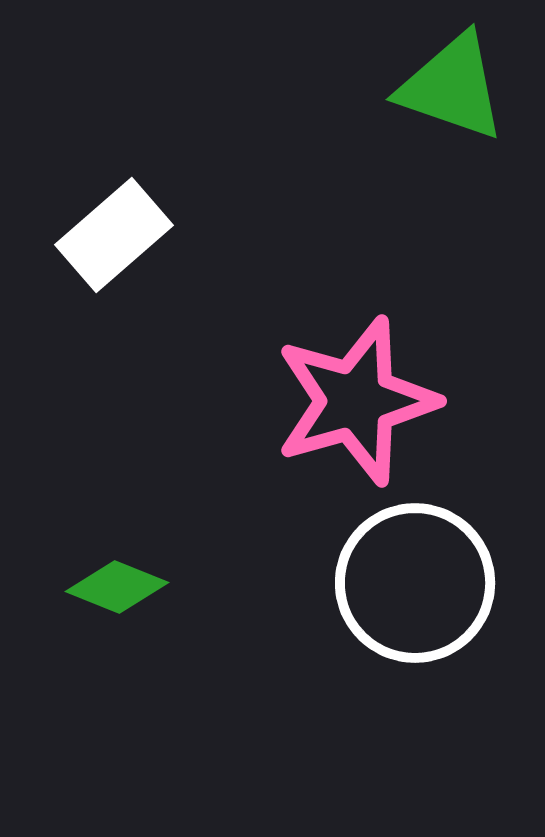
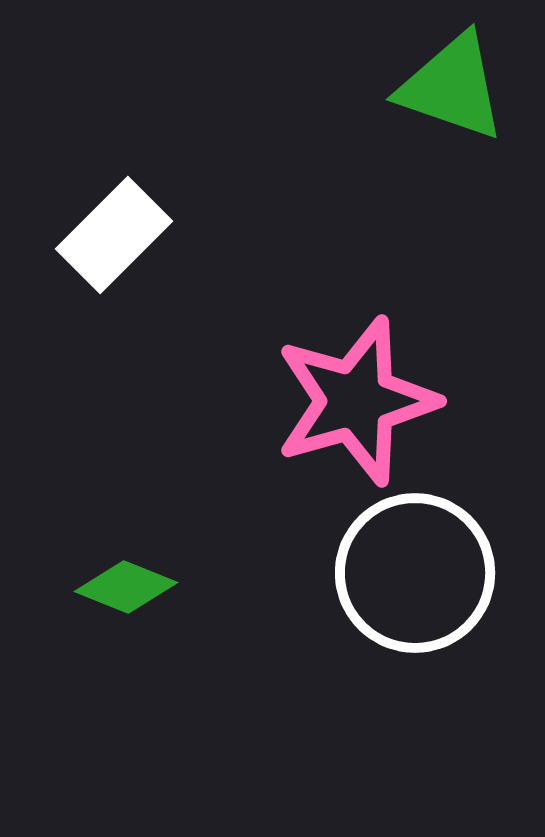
white rectangle: rotated 4 degrees counterclockwise
white circle: moved 10 px up
green diamond: moved 9 px right
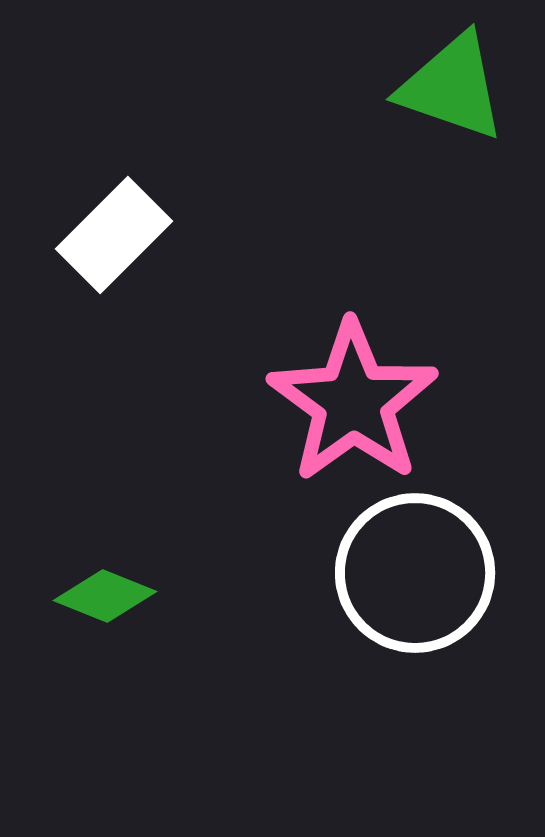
pink star: moved 3 px left, 1 px down; rotated 20 degrees counterclockwise
green diamond: moved 21 px left, 9 px down
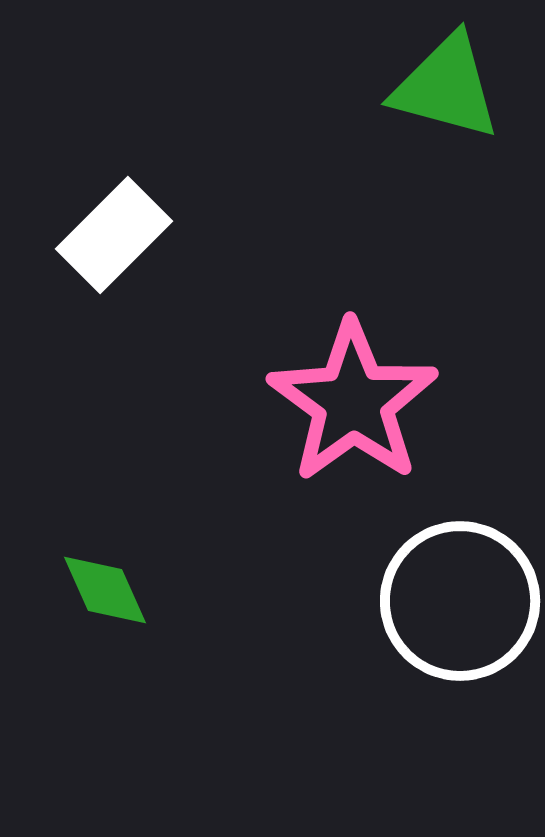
green triangle: moved 6 px left; rotated 4 degrees counterclockwise
white circle: moved 45 px right, 28 px down
green diamond: moved 6 px up; rotated 44 degrees clockwise
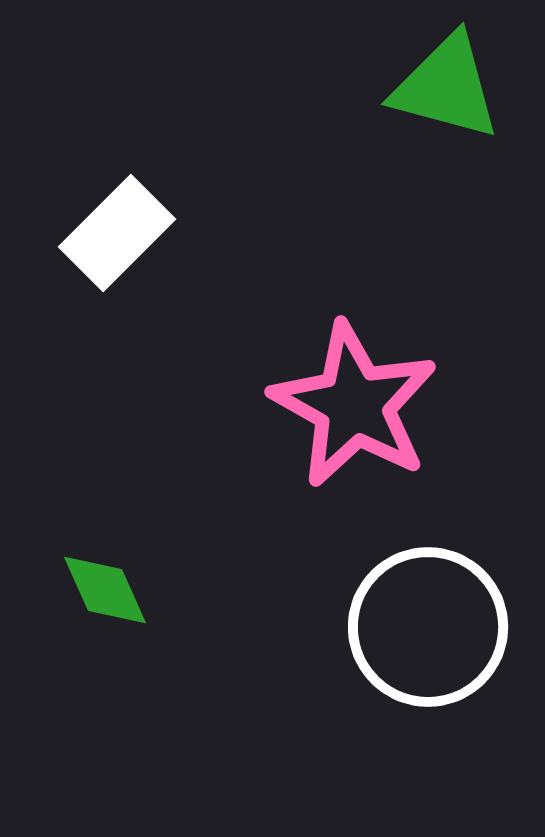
white rectangle: moved 3 px right, 2 px up
pink star: moved 1 px right, 3 px down; rotated 7 degrees counterclockwise
white circle: moved 32 px left, 26 px down
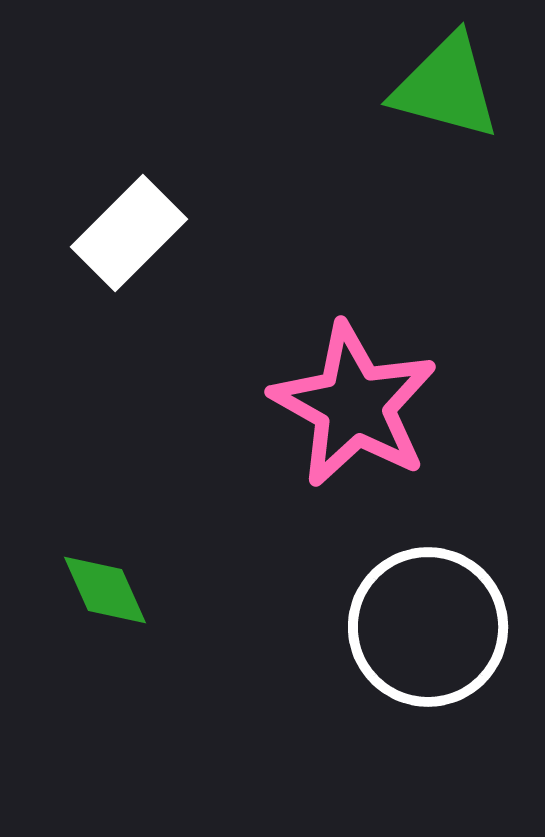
white rectangle: moved 12 px right
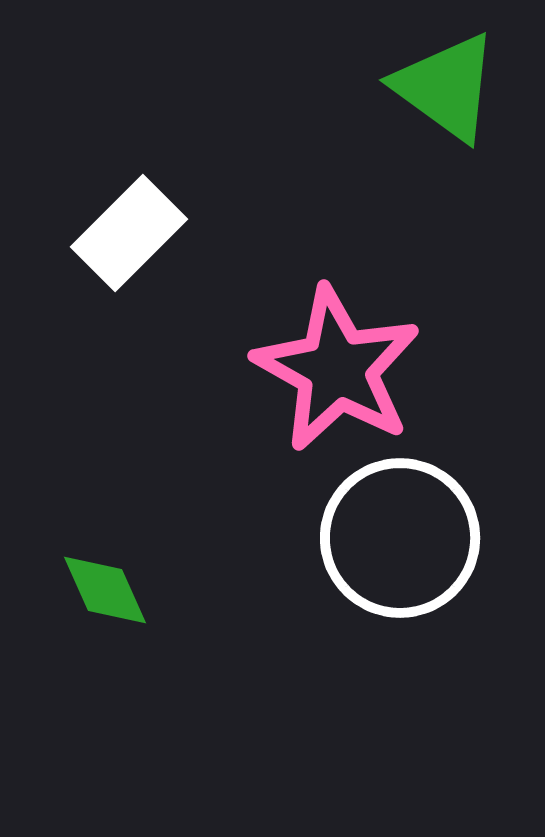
green triangle: rotated 21 degrees clockwise
pink star: moved 17 px left, 36 px up
white circle: moved 28 px left, 89 px up
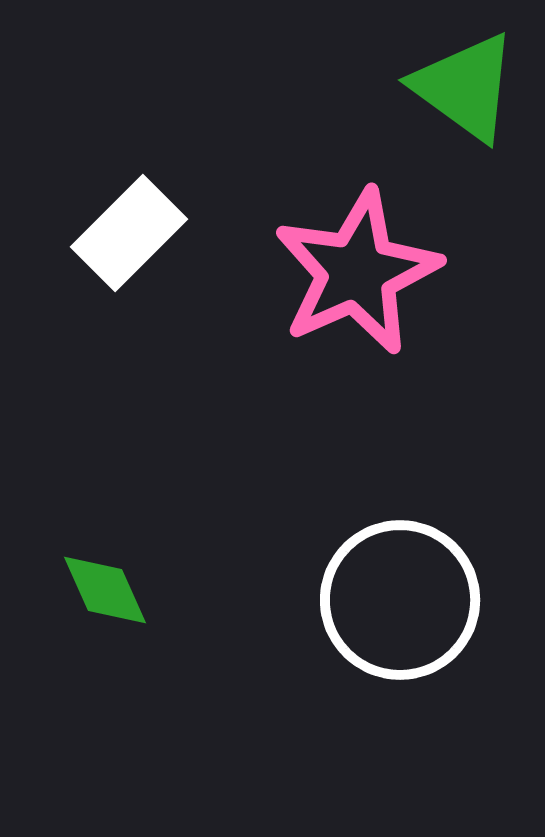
green triangle: moved 19 px right
pink star: moved 20 px right, 97 px up; rotated 19 degrees clockwise
white circle: moved 62 px down
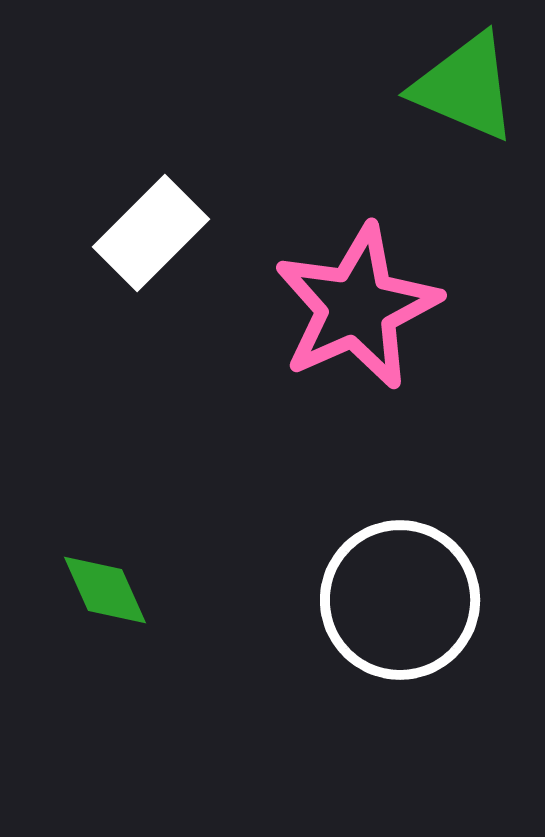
green triangle: rotated 13 degrees counterclockwise
white rectangle: moved 22 px right
pink star: moved 35 px down
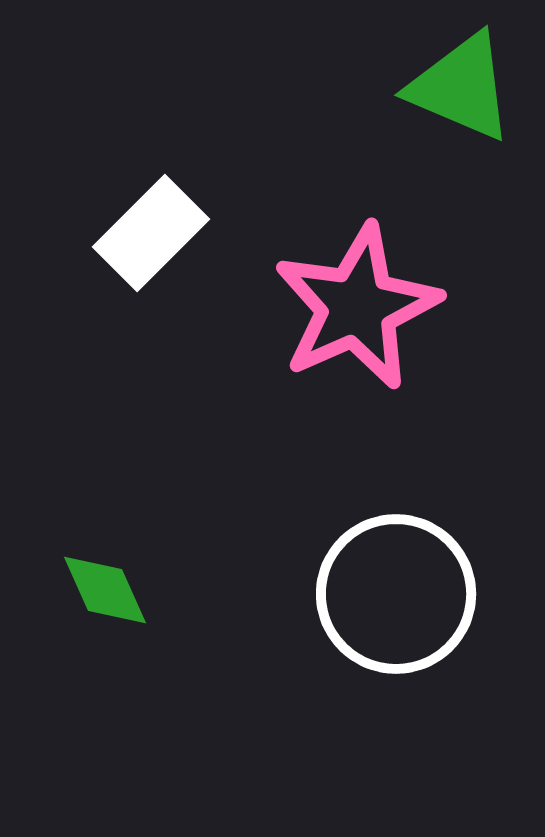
green triangle: moved 4 px left
white circle: moved 4 px left, 6 px up
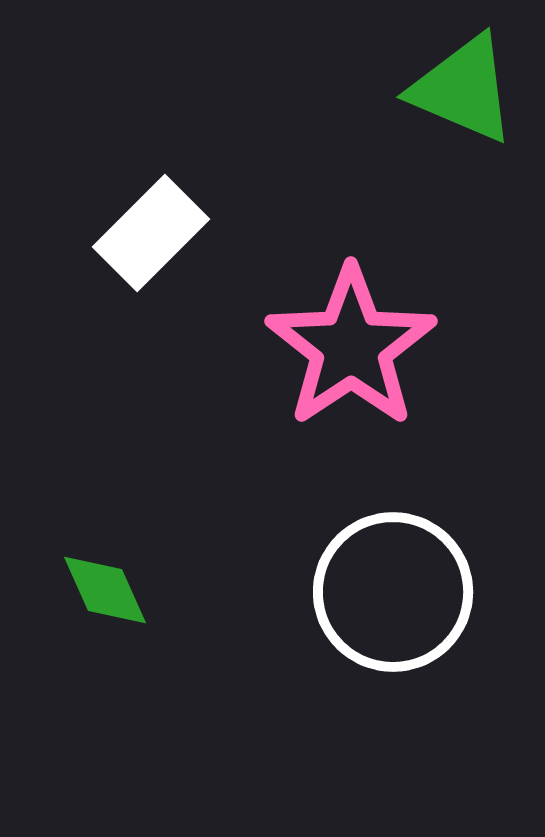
green triangle: moved 2 px right, 2 px down
pink star: moved 6 px left, 40 px down; rotated 10 degrees counterclockwise
white circle: moved 3 px left, 2 px up
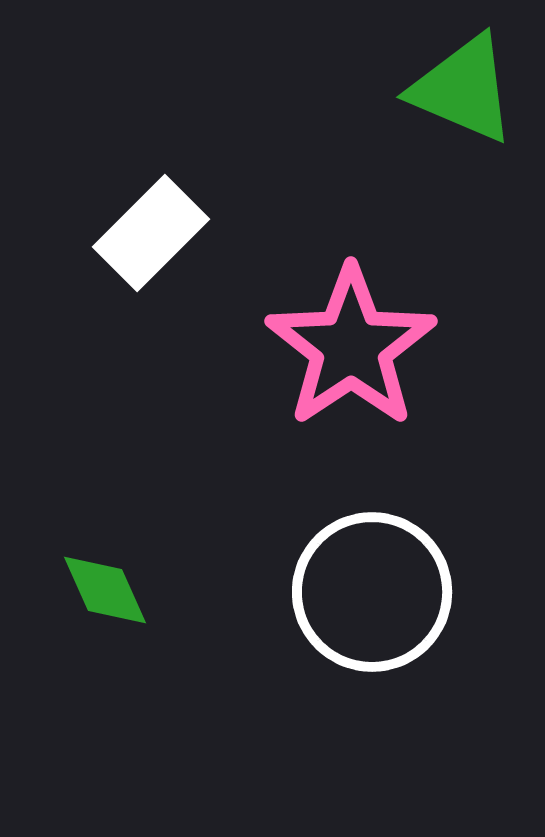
white circle: moved 21 px left
